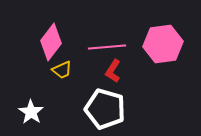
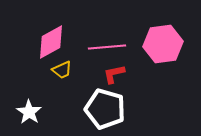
pink diamond: rotated 24 degrees clockwise
red L-shape: moved 1 px right, 3 px down; rotated 45 degrees clockwise
white star: moved 2 px left
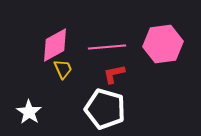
pink diamond: moved 4 px right, 3 px down
yellow trapezoid: moved 1 px right, 1 px up; rotated 90 degrees counterclockwise
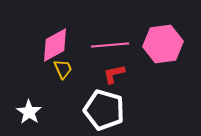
pink line: moved 3 px right, 2 px up
white pentagon: moved 1 px left, 1 px down
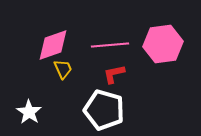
pink diamond: moved 2 px left; rotated 9 degrees clockwise
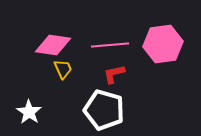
pink diamond: rotated 27 degrees clockwise
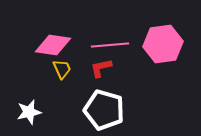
yellow trapezoid: moved 1 px left
red L-shape: moved 13 px left, 6 px up
white star: rotated 25 degrees clockwise
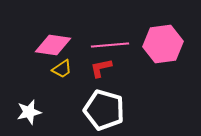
yellow trapezoid: rotated 80 degrees clockwise
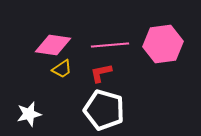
red L-shape: moved 5 px down
white star: moved 2 px down
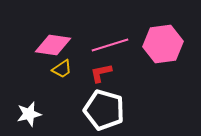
pink line: rotated 12 degrees counterclockwise
